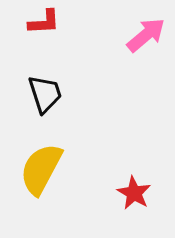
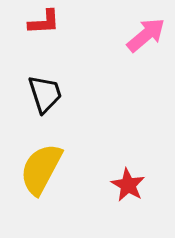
red star: moved 6 px left, 8 px up
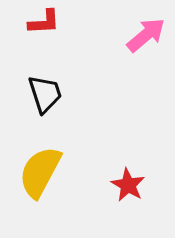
yellow semicircle: moved 1 px left, 3 px down
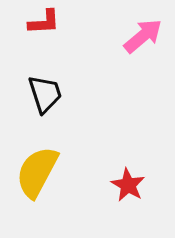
pink arrow: moved 3 px left, 1 px down
yellow semicircle: moved 3 px left
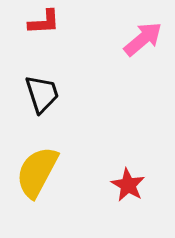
pink arrow: moved 3 px down
black trapezoid: moved 3 px left
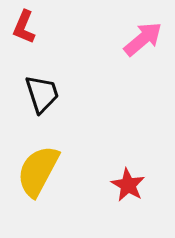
red L-shape: moved 20 px left, 5 px down; rotated 116 degrees clockwise
yellow semicircle: moved 1 px right, 1 px up
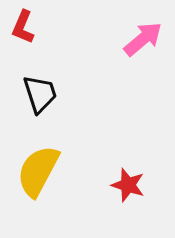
red L-shape: moved 1 px left
black trapezoid: moved 2 px left
red star: rotated 12 degrees counterclockwise
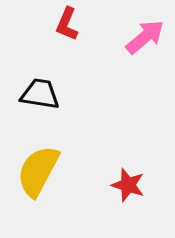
red L-shape: moved 44 px right, 3 px up
pink arrow: moved 2 px right, 2 px up
black trapezoid: rotated 63 degrees counterclockwise
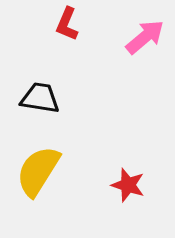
black trapezoid: moved 4 px down
yellow semicircle: rotated 4 degrees clockwise
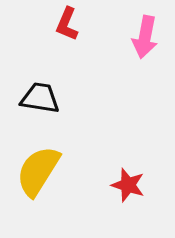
pink arrow: rotated 141 degrees clockwise
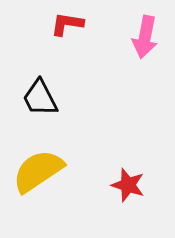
red L-shape: rotated 76 degrees clockwise
black trapezoid: rotated 126 degrees counterclockwise
yellow semicircle: rotated 24 degrees clockwise
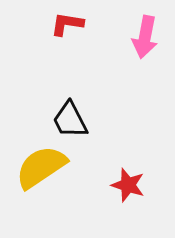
black trapezoid: moved 30 px right, 22 px down
yellow semicircle: moved 3 px right, 4 px up
